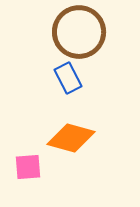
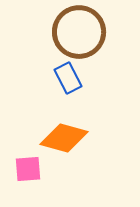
orange diamond: moved 7 px left
pink square: moved 2 px down
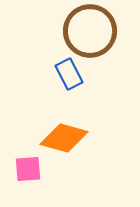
brown circle: moved 11 px right, 1 px up
blue rectangle: moved 1 px right, 4 px up
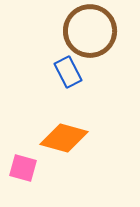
blue rectangle: moved 1 px left, 2 px up
pink square: moved 5 px left, 1 px up; rotated 20 degrees clockwise
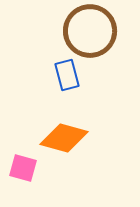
blue rectangle: moved 1 px left, 3 px down; rotated 12 degrees clockwise
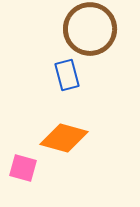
brown circle: moved 2 px up
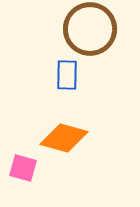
blue rectangle: rotated 16 degrees clockwise
